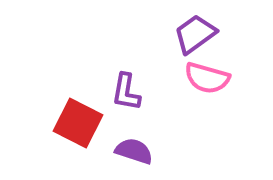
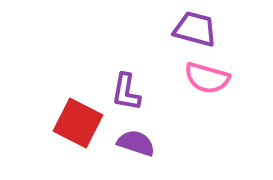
purple trapezoid: moved 5 px up; rotated 51 degrees clockwise
purple semicircle: moved 2 px right, 8 px up
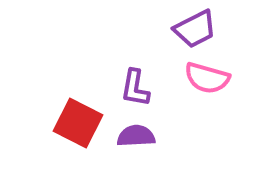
purple trapezoid: rotated 138 degrees clockwise
purple L-shape: moved 9 px right, 4 px up
purple semicircle: moved 7 px up; rotated 21 degrees counterclockwise
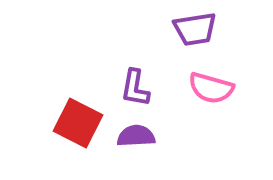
purple trapezoid: rotated 18 degrees clockwise
pink semicircle: moved 4 px right, 10 px down
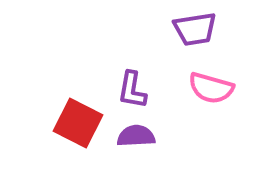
purple L-shape: moved 3 px left, 2 px down
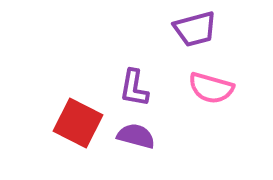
purple trapezoid: rotated 6 degrees counterclockwise
purple L-shape: moved 2 px right, 2 px up
purple semicircle: rotated 18 degrees clockwise
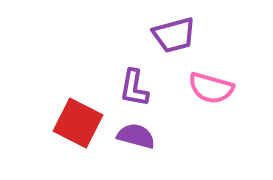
purple trapezoid: moved 21 px left, 6 px down
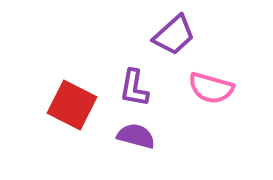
purple trapezoid: rotated 27 degrees counterclockwise
red square: moved 6 px left, 18 px up
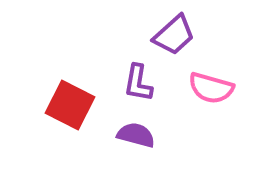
purple L-shape: moved 4 px right, 5 px up
red square: moved 2 px left
purple semicircle: moved 1 px up
